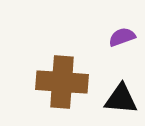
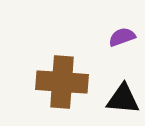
black triangle: moved 2 px right
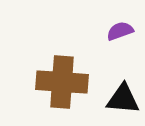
purple semicircle: moved 2 px left, 6 px up
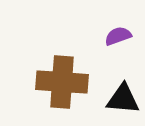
purple semicircle: moved 2 px left, 5 px down
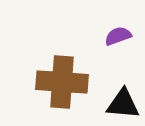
black triangle: moved 5 px down
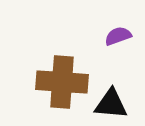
black triangle: moved 12 px left
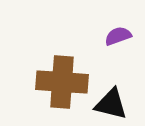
black triangle: rotated 9 degrees clockwise
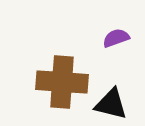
purple semicircle: moved 2 px left, 2 px down
